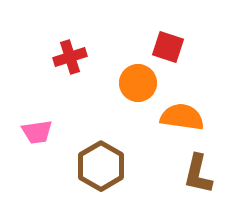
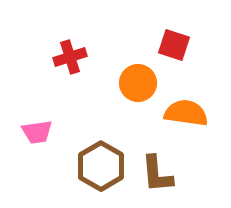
red square: moved 6 px right, 2 px up
orange semicircle: moved 4 px right, 4 px up
brown L-shape: moved 41 px left; rotated 18 degrees counterclockwise
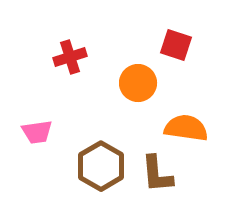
red square: moved 2 px right
orange semicircle: moved 15 px down
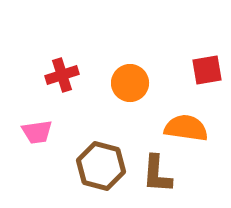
red square: moved 31 px right, 25 px down; rotated 28 degrees counterclockwise
red cross: moved 8 px left, 18 px down
orange circle: moved 8 px left
brown hexagon: rotated 15 degrees counterclockwise
brown L-shape: rotated 9 degrees clockwise
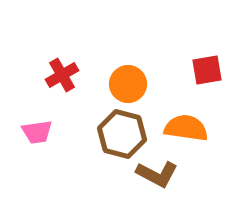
red cross: rotated 12 degrees counterclockwise
orange circle: moved 2 px left, 1 px down
brown hexagon: moved 21 px right, 32 px up
brown L-shape: rotated 66 degrees counterclockwise
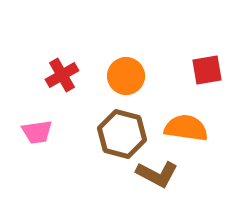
orange circle: moved 2 px left, 8 px up
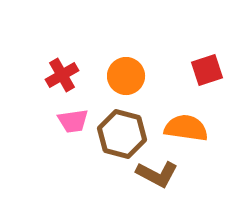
red square: rotated 8 degrees counterclockwise
pink trapezoid: moved 36 px right, 11 px up
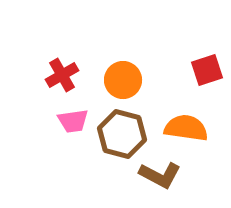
orange circle: moved 3 px left, 4 px down
brown L-shape: moved 3 px right, 1 px down
